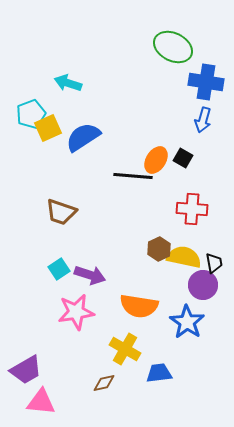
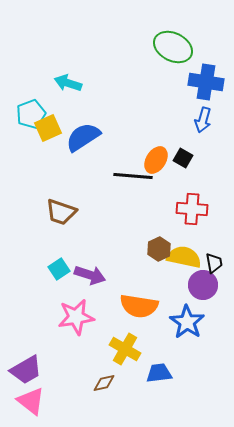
pink star: moved 5 px down
pink triangle: moved 10 px left, 1 px up; rotated 32 degrees clockwise
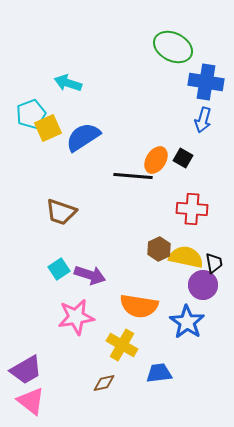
yellow semicircle: moved 2 px right
yellow cross: moved 3 px left, 4 px up
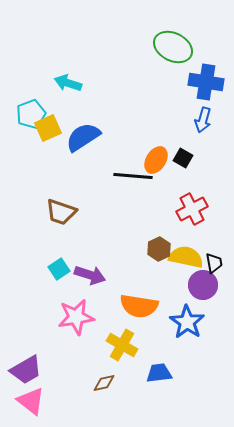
red cross: rotated 32 degrees counterclockwise
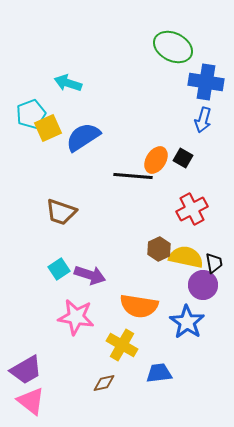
pink star: rotated 18 degrees clockwise
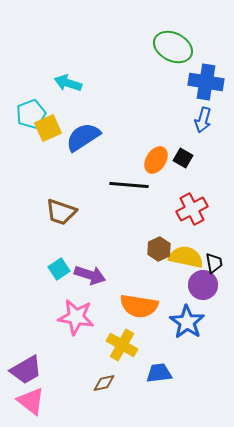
black line: moved 4 px left, 9 px down
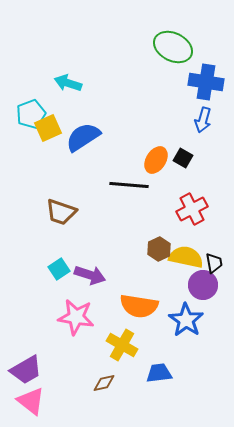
blue star: moved 1 px left, 2 px up
